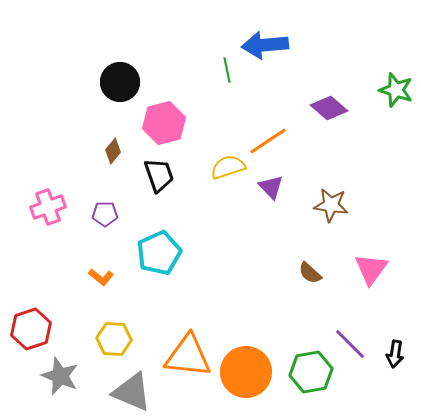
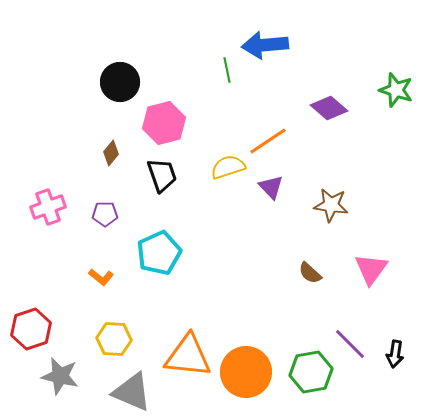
brown diamond: moved 2 px left, 2 px down
black trapezoid: moved 3 px right
gray star: rotated 9 degrees counterclockwise
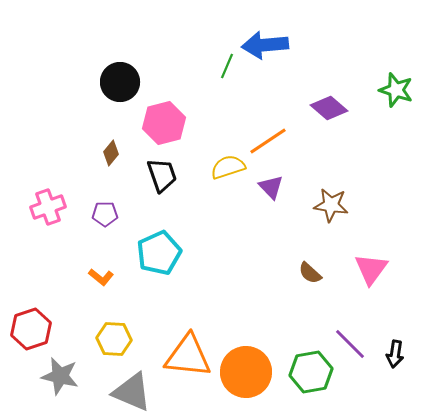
green line: moved 4 px up; rotated 35 degrees clockwise
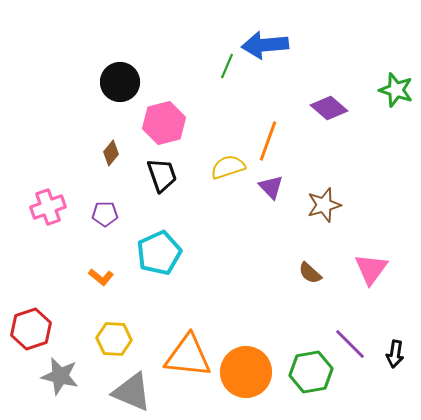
orange line: rotated 36 degrees counterclockwise
brown star: moved 7 px left; rotated 24 degrees counterclockwise
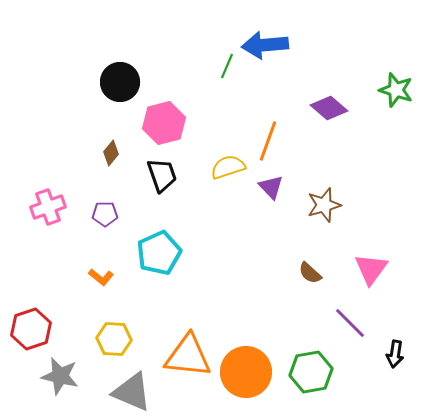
purple line: moved 21 px up
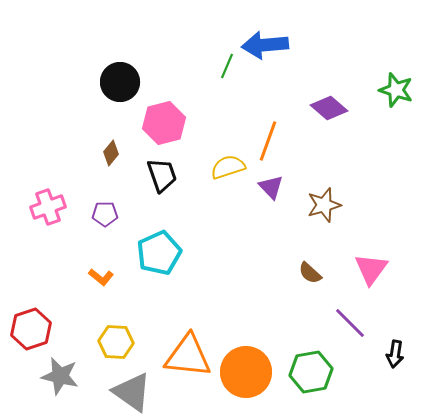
yellow hexagon: moved 2 px right, 3 px down
gray triangle: rotated 12 degrees clockwise
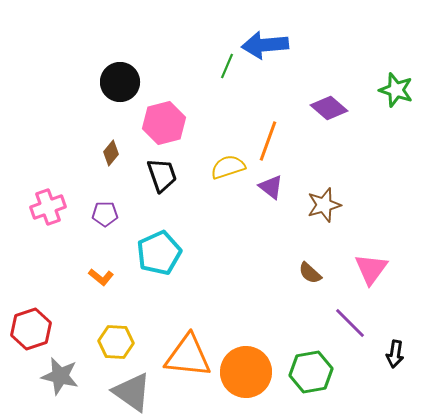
purple triangle: rotated 8 degrees counterclockwise
